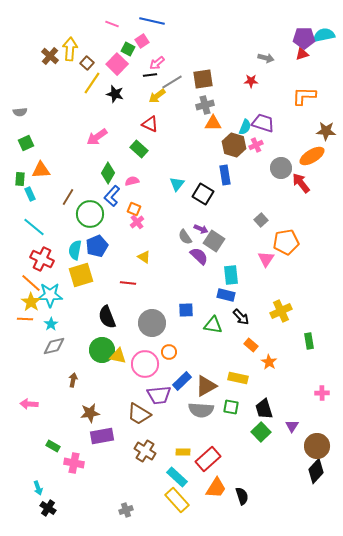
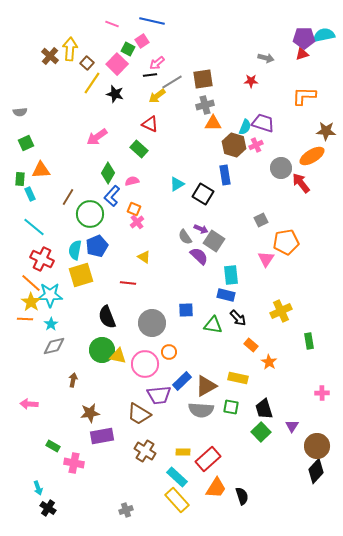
cyan triangle at (177, 184): rotated 21 degrees clockwise
gray square at (261, 220): rotated 16 degrees clockwise
black arrow at (241, 317): moved 3 px left, 1 px down
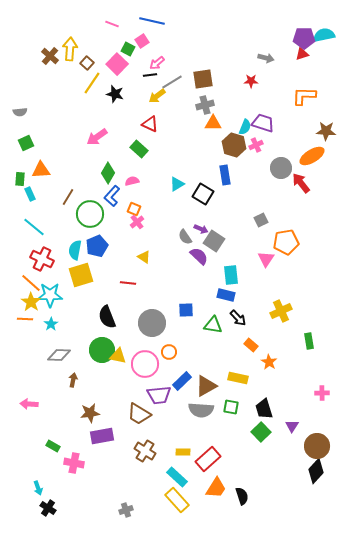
gray diamond at (54, 346): moved 5 px right, 9 px down; rotated 15 degrees clockwise
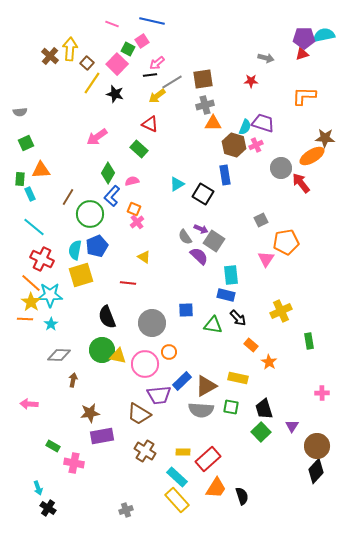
brown star at (326, 131): moved 1 px left, 7 px down
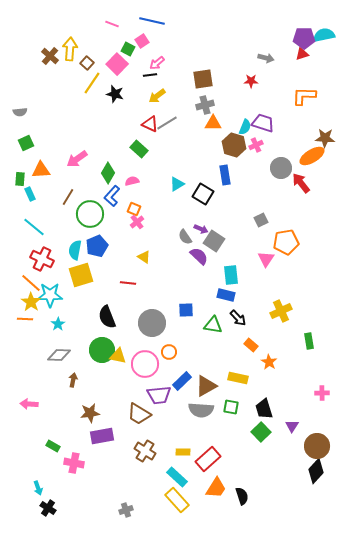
gray line at (172, 82): moved 5 px left, 41 px down
pink arrow at (97, 137): moved 20 px left, 22 px down
cyan star at (51, 324): moved 7 px right
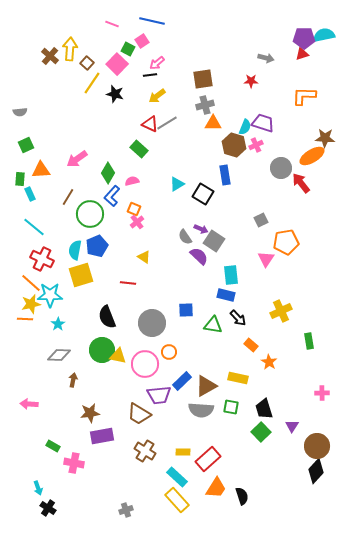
green square at (26, 143): moved 2 px down
yellow star at (31, 302): moved 2 px down; rotated 24 degrees clockwise
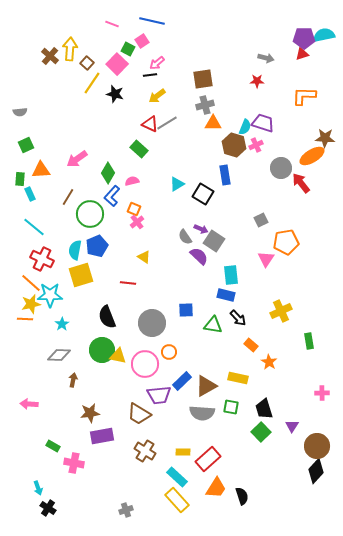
red star at (251, 81): moved 6 px right
cyan star at (58, 324): moved 4 px right
gray semicircle at (201, 410): moved 1 px right, 3 px down
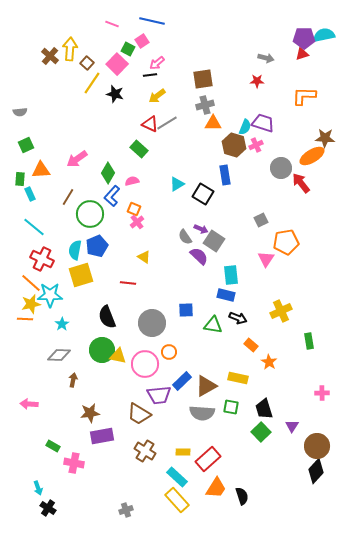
black arrow at (238, 318): rotated 24 degrees counterclockwise
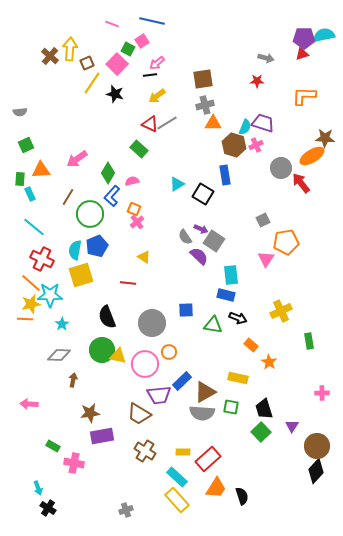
brown square at (87, 63): rotated 24 degrees clockwise
gray square at (261, 220): moved 2 px right
brown triangle at (206, 386): moved 1 px left, 6 px down
